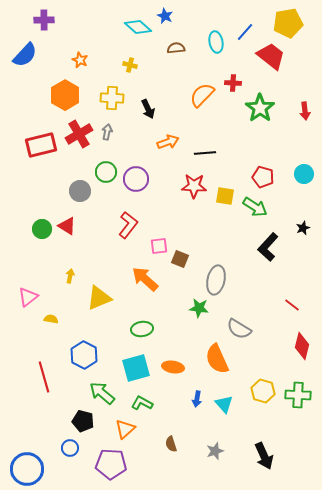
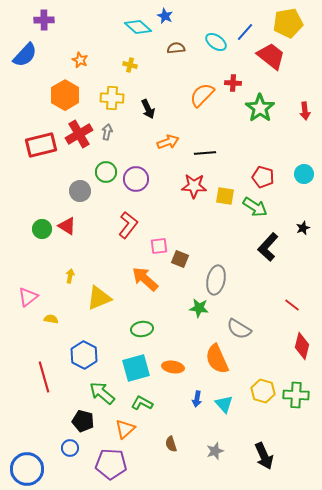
cyan ellipse at (216, 42): rotated 45 degrees counterclockwise
green cross at (298, 395): moved 2 px left
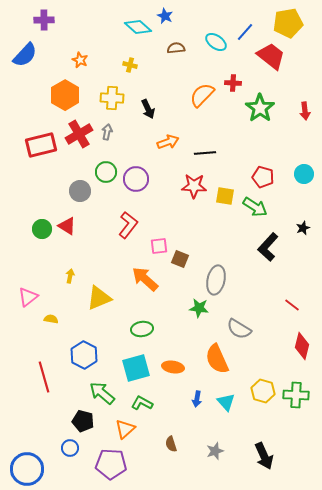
cyan triangle at (224, 404): moved 2 px right, 2 px up
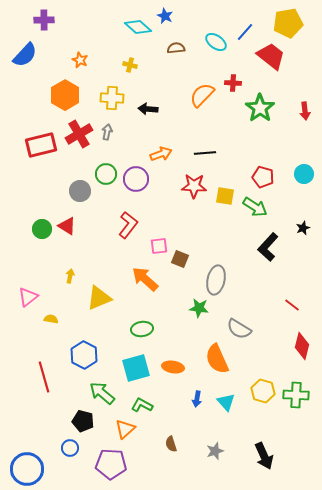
black arrow at (148, 109): rotated 120 degrees clockwise
orange arrow at (168, 142): moved 7 px left, 12 px down
green circle at (106, 172): moved 2 px down
green L-shape at (142, 403): moved 2 px down
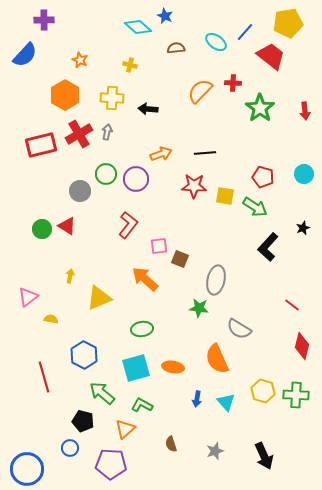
orange semicircle at (202, 95): moved 2 px left, 4 px up
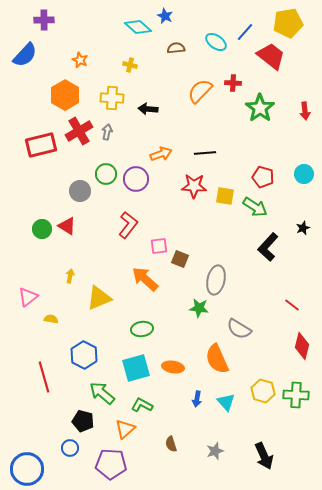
red cross at (79, 134): moved 3 px up
